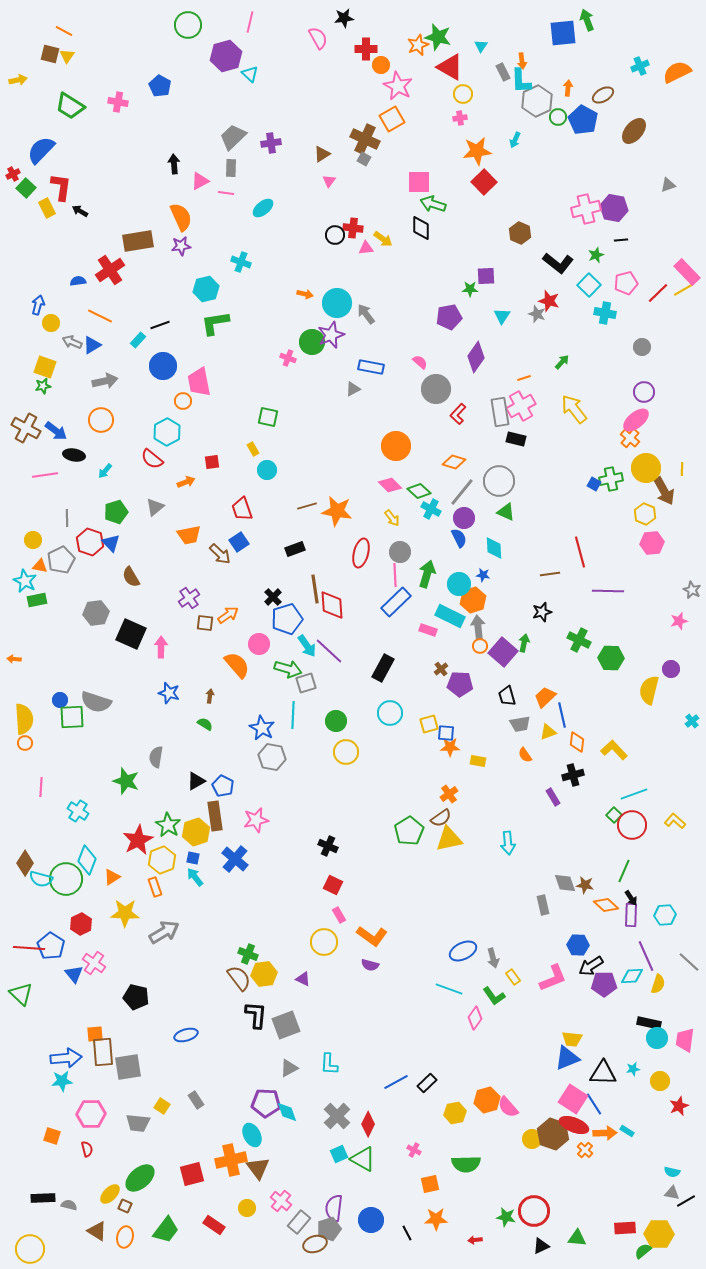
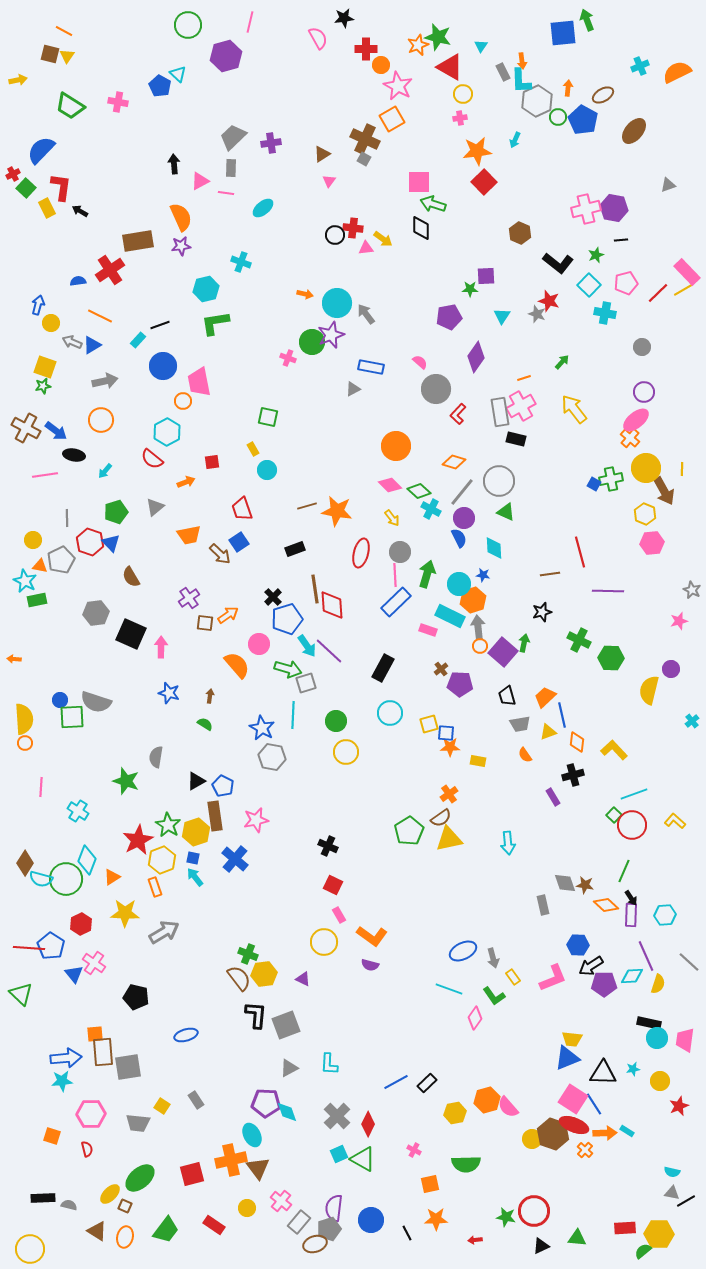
cyan triangle at (250, 74): moved 72 px left
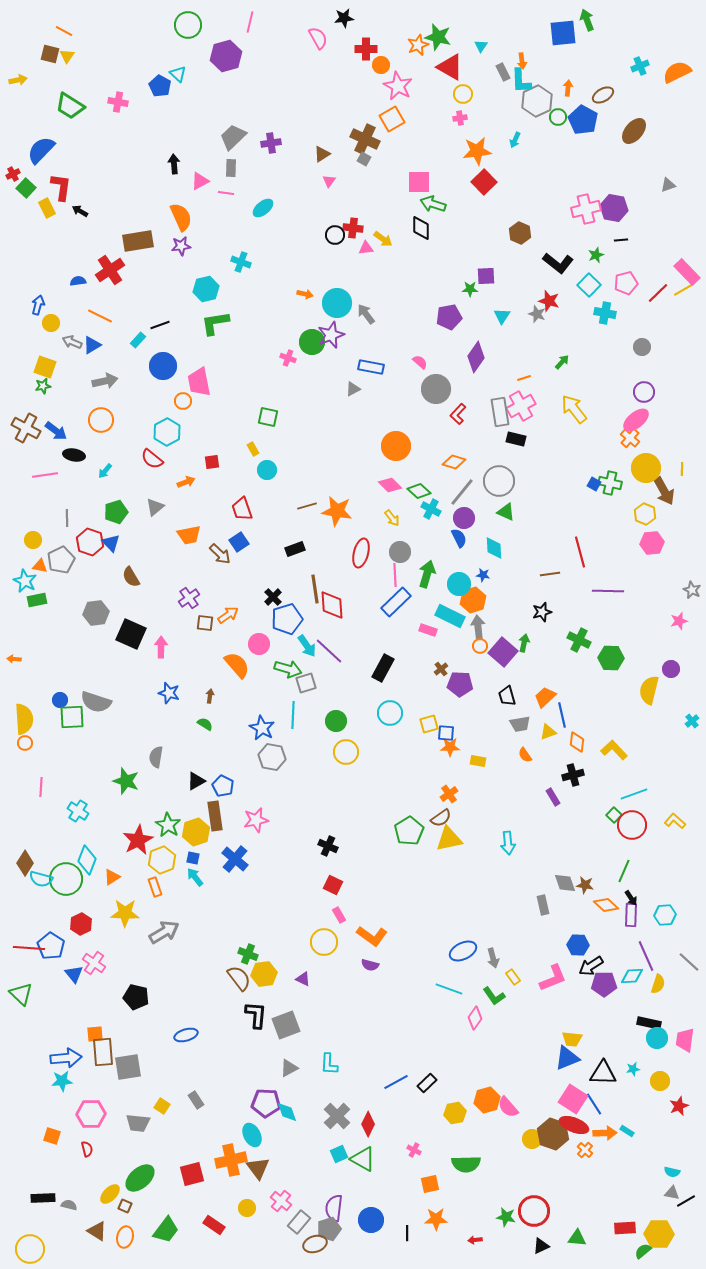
green cross at (611, 479): moved 1 px left, 4 px down; rotated 25 degrees clockwise
black line at (407, 1233): rotated 28 degrees clockwise
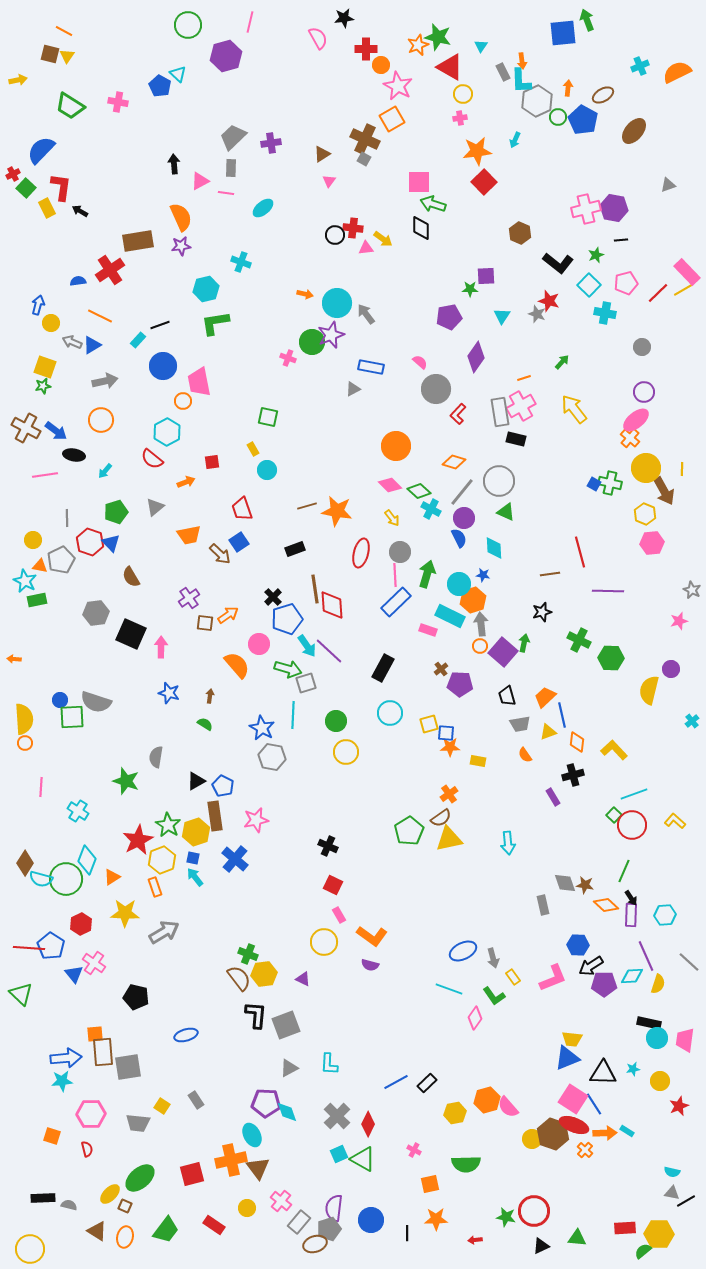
gray arrow at (478, 627): moved 3 px right, 3 px up
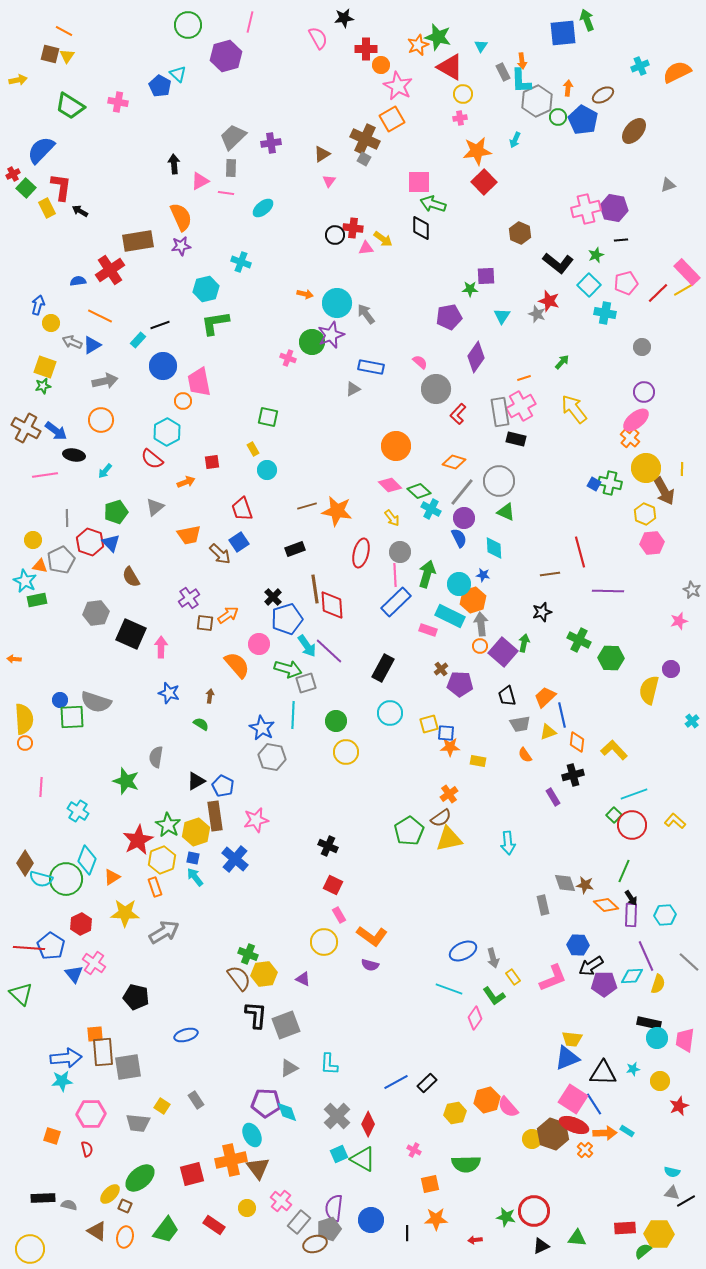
green semicircle at (205, 724): moved 4 px left
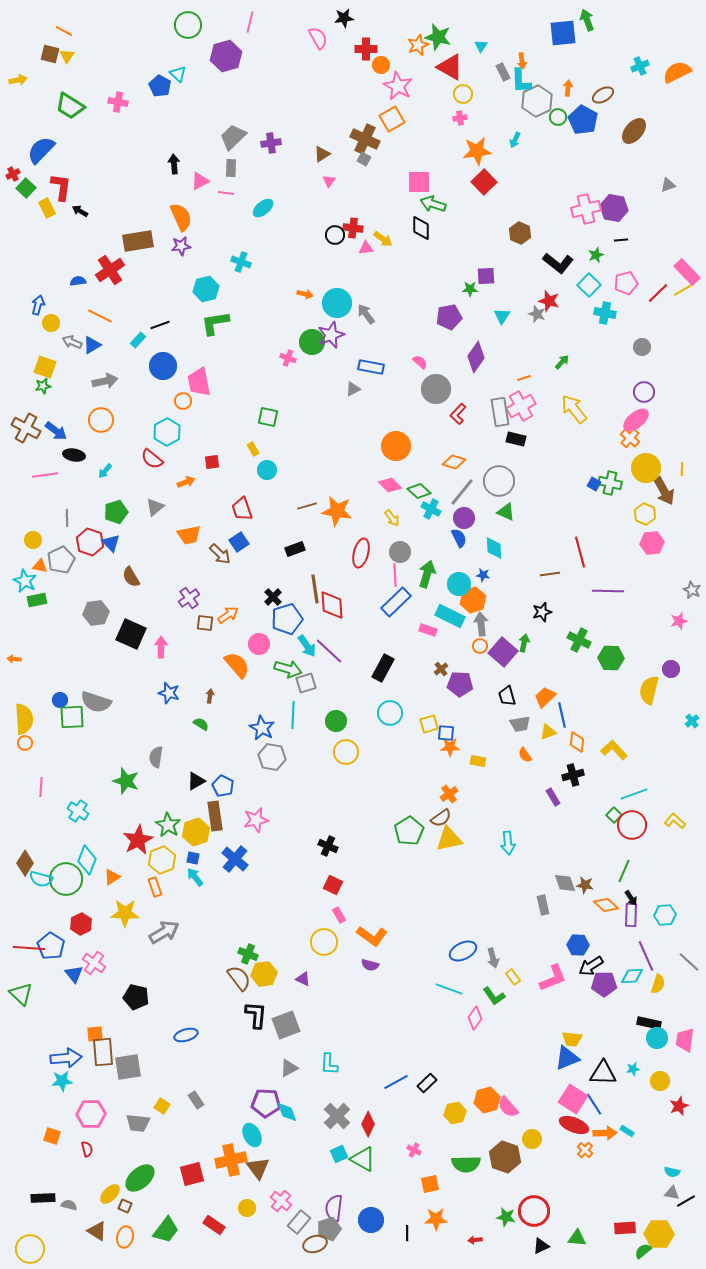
brown hexagon at (553, 1134): moved 48 px left, 23 px down
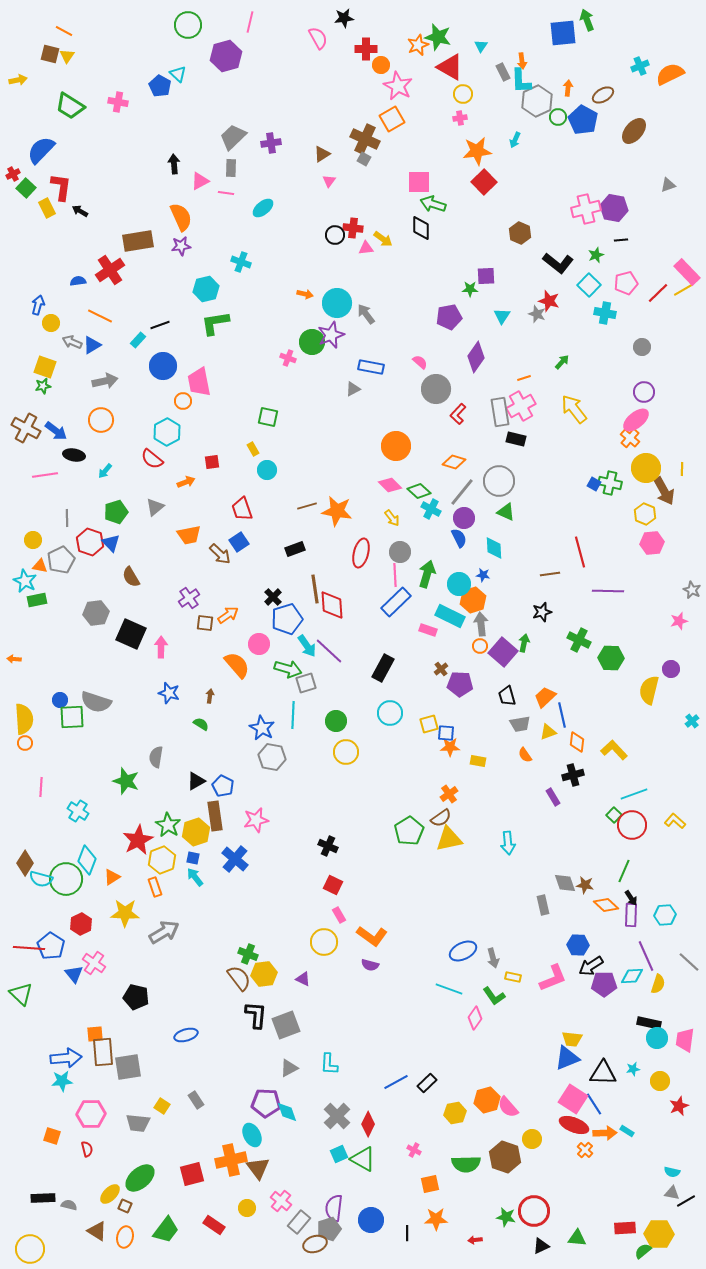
orange semicircle at (677, 72): moved 7 px left, 2 px down
yellow rectangle at (513, 977): rotated 42 degrees counterclockwise
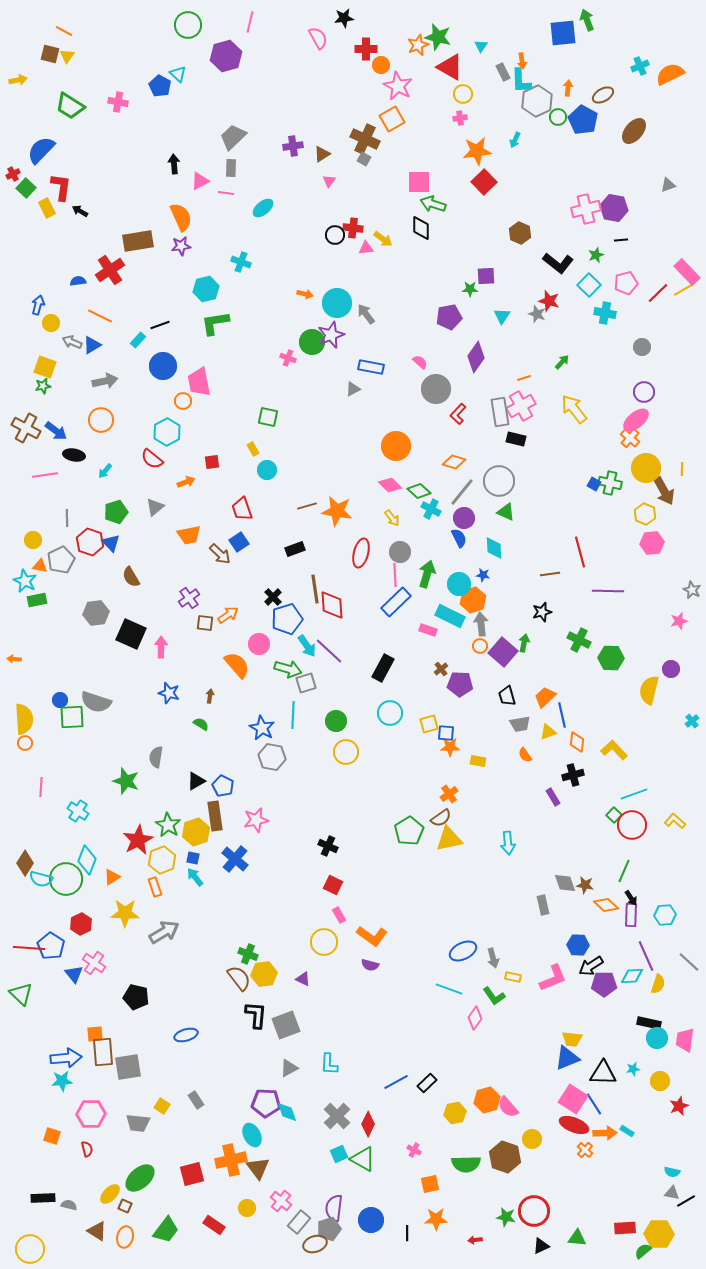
purple cross at (271, 143): moved 22 px right, 3 px down
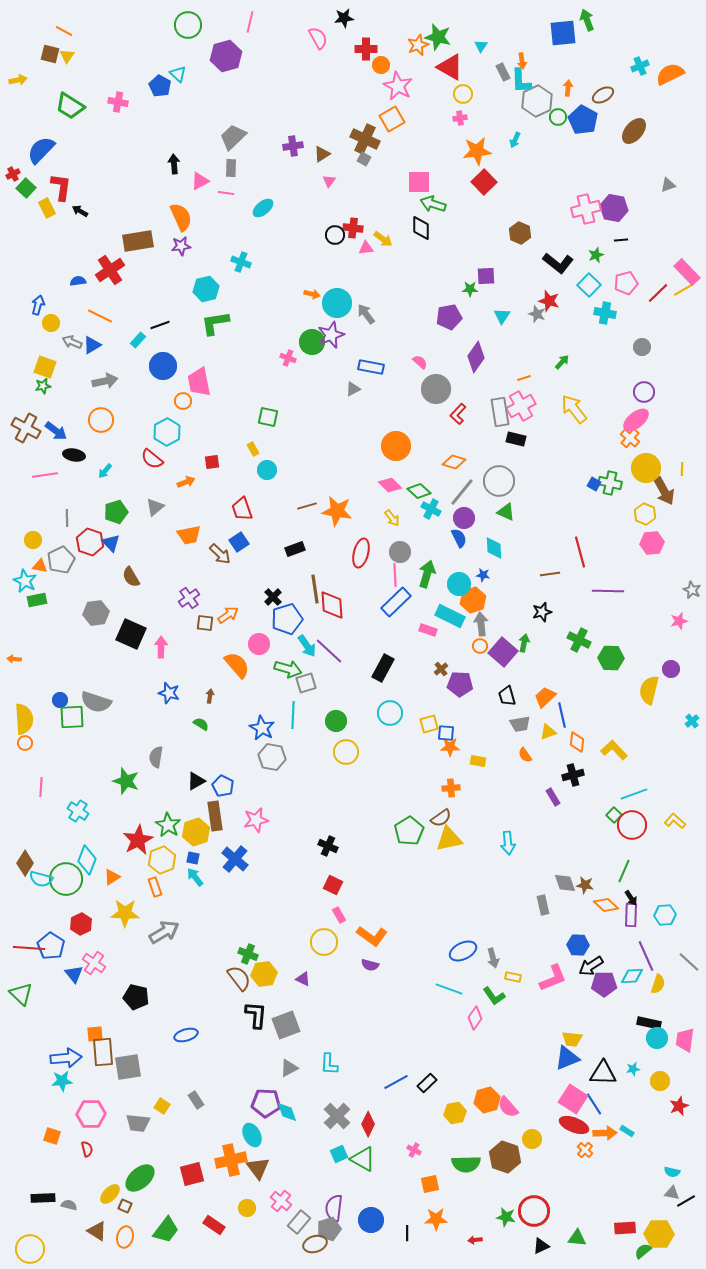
orange arrow at (305, 294): moved 7 px right
orange cross at (449, 794): moved 2 px right, 6 px up; rotated 30 degrees clockwise
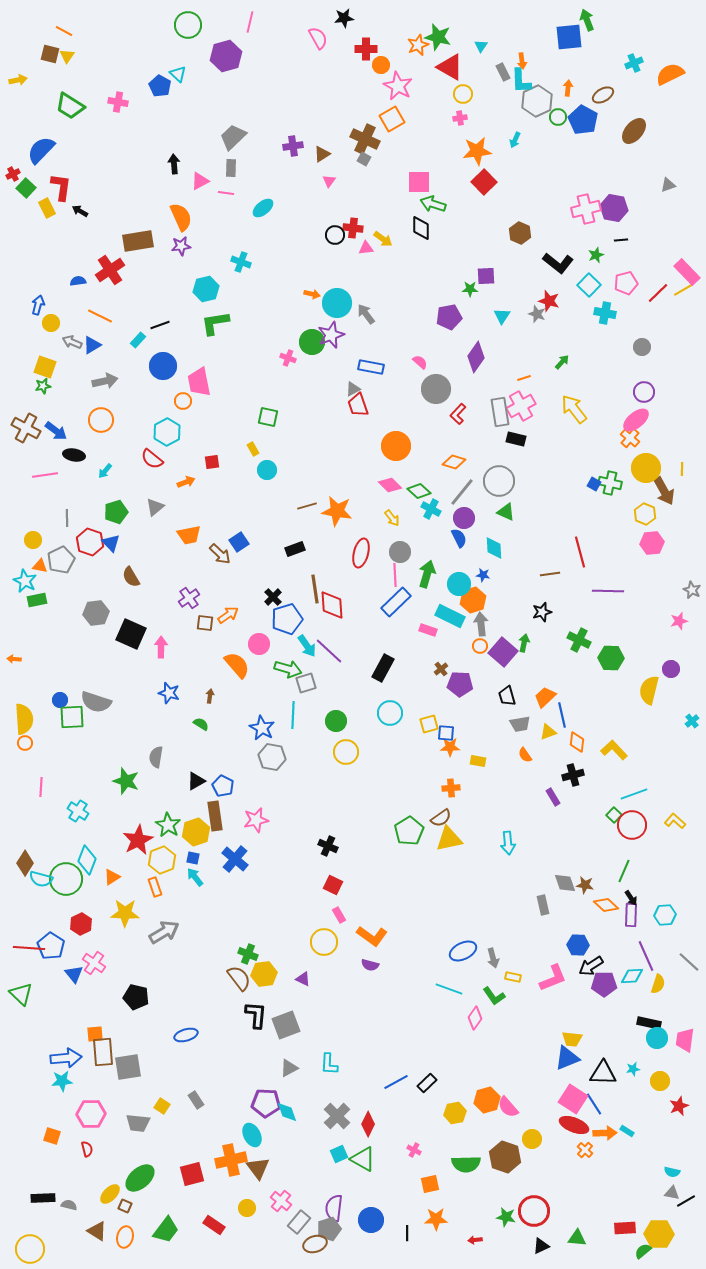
blue square at (563, 33): moved 6 px right, 4 px down
cyan cross at (640, 66): moved 6 px left, 3 px up
red trapezoid at (242, 509): moved 116 px right, 104 px up
